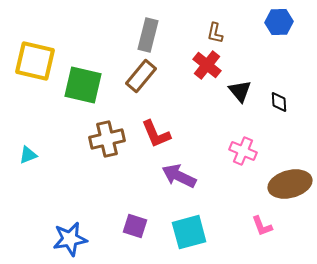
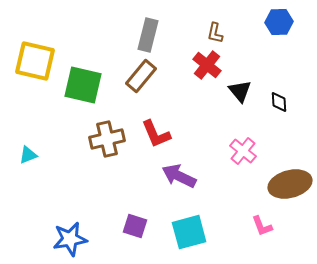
pink cross: rotated 16 degrees clockwise
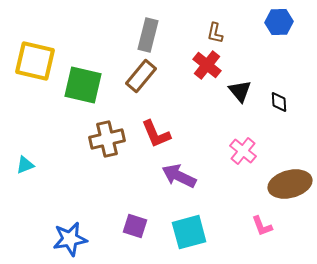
cyan triangle: moved 3 px left, 10 px down
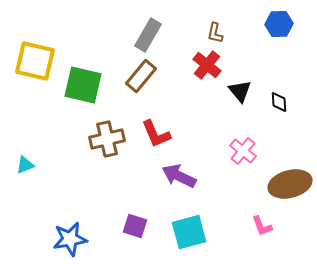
blue hexagon: moved 2 px down
gray rectangle: rotated 16 degrees clockwise
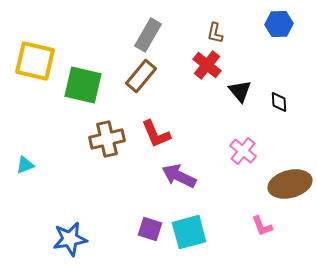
purple square: moved 15 px right, 3 px down
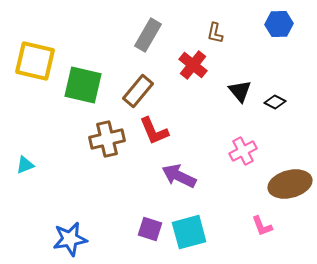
red cross: moved 14 px left
brown rectangle: moved 3 px left, 15 px down
black diamond: moved 4 px left; rotated 60 degrees counterclockwise
red L-shape: moved 2 px left, 3 px up
pink cross: rotated 24 degrees clockwise
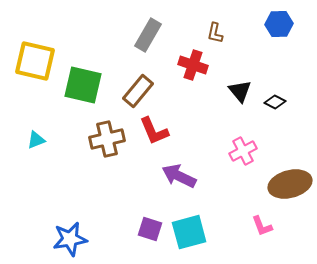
red cross: rotated 20 degrees counterclockwise
cyan triangle: moved 11 px right, 25 px up
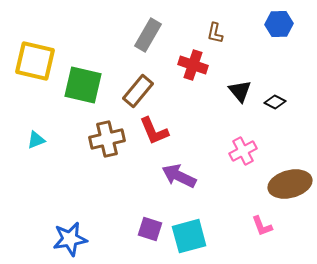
cyan square: moved 4 px down
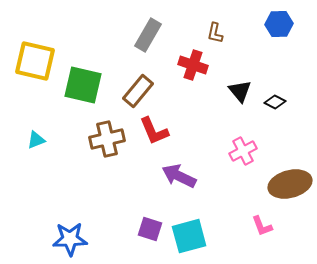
blue star: rotated 8 degrees clockwise
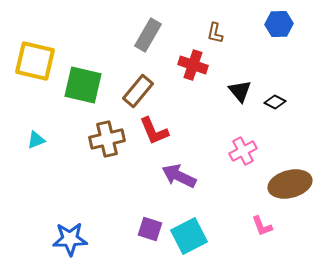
cyan square: rotated 12 degrees counterclockwise
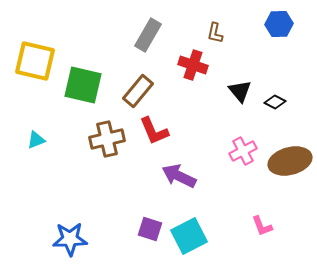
brown ellipse: moved 23 px up
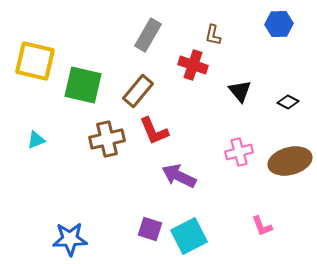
brown L-shape: moved 2 px left, 2 px down
black diamond: moved 13 px right
pink cross: moved 4 px left, 1 px down; rotated 12 degrees clockwise
